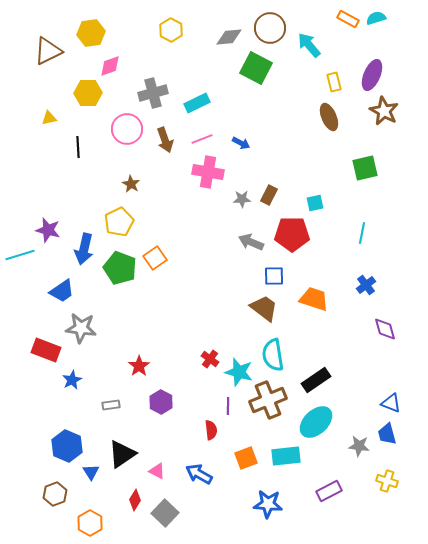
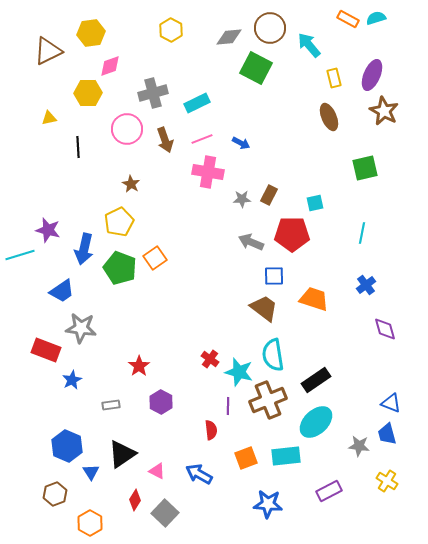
yellow rectangle at (334, 82): moved 4 px up
yellow cross at (387, 481): rotated 15 degrees clockwise
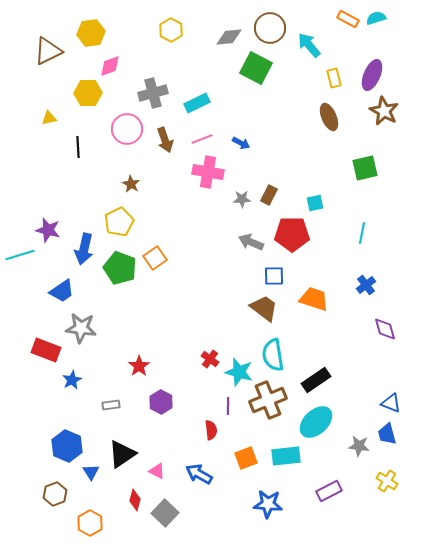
red diamond at (135, 500): rotated 15 degrees counterclockwise
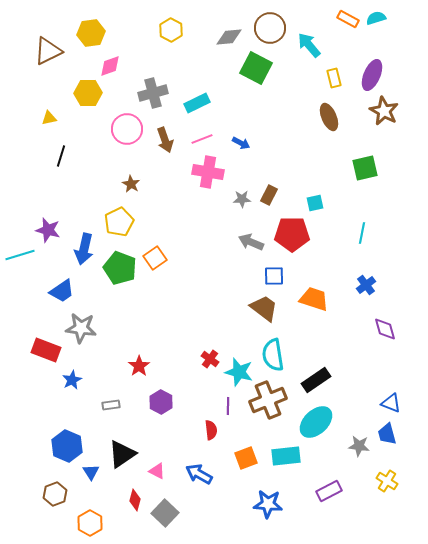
black line at (78, 147): moved 17 px left, 9 px down; rotated 20 degrees clockwise
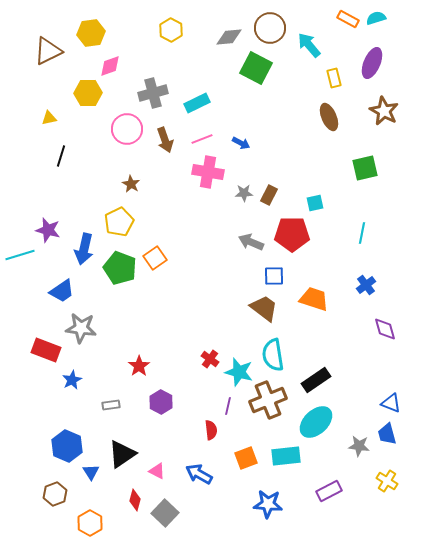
purple ellipse at (372, 75): moved 12 px up
gray star at (242, 199): moved 2 px right, 6 px up
purple line at (228, 406): rotated 12 degrees clockwise
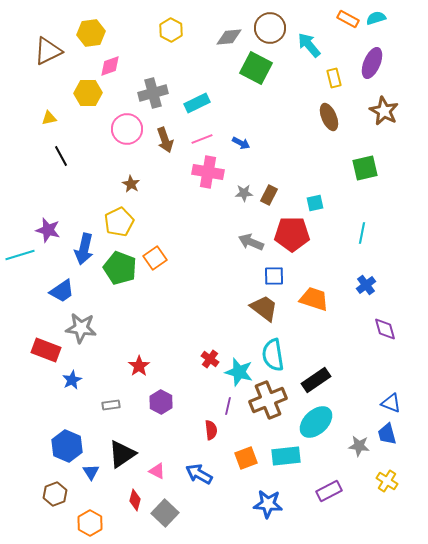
black line at (61, 156): rotated 45 degrees counterclockwise
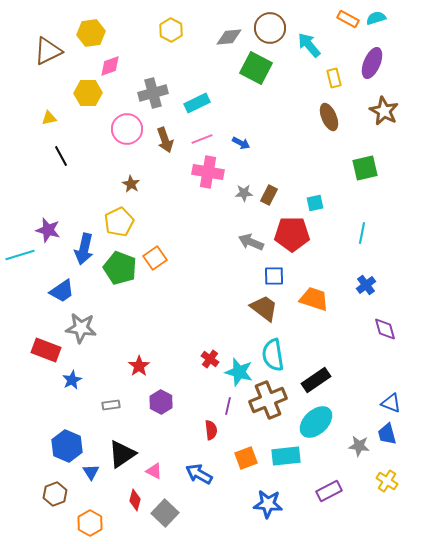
pink triangle at (157, 471): moved 3 px left
